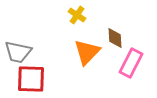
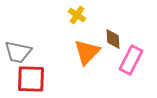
brown diamond: moved 2 px left, 1 px down
pink rectangle: moved 3 px up
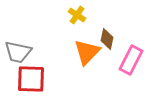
brown diamond: moved 6 px left; rotated 15 degrees clockwise
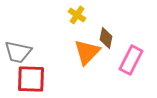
brown diamond: moved 1 px left, 1 px up
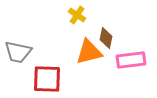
orange triangle: moved 2 px right; rotated 32 degrees clockwise
pink rectangle: rotated 56 degrees clockwise
red square: moved 16 px right
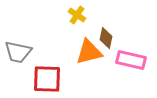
pink rectangle: rotated 20 degrees clockwise
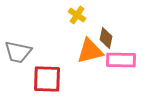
orange triangle: moved 1 px right, 1 px up
pink rectangle: moved 10 px left; rotated 12 degrees counterclockwise
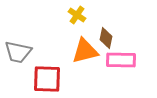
orange triangle: moved 5 px left
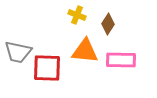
yellow cross: rotated 12 degrees counterclockwise
brown diamond: moved 2 px right, 14 px up; rotated 20 degrees clockwise
orange triangle: rotated 20 degrees clockwise
red square: moved 11 px up
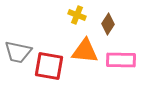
red square: moved 2 px right, 2 px up; rotated 8 degrees clockwise
